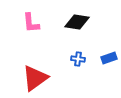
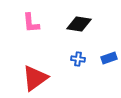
black diamond: moved 2 px right, 2 px down
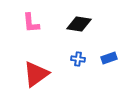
red triangle: moved 1 px right, 4 px up
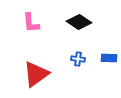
black diamond: moved 2 px up; rotated 25 degrees clockwise
blue rectangle: rotated 21 degrees clockwise
